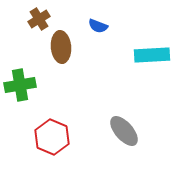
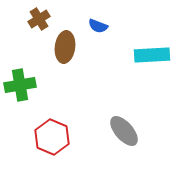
brown ellipse: moved 4 px right; rotated 12 degrees clockwise
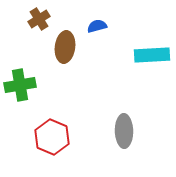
blue semicircle: moved 1 px left; rotated 144 degrees clockwise
gray ellipse: rotated 40 degrees clockwise
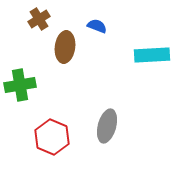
blue semicircle: rotated 36 degrees clockwise
gray ellipse: moved 17 px left, 5 px up; rotated 16 degrees clockwise
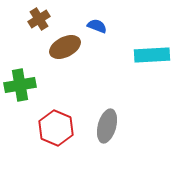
brown ellipse: rotated 56 degrees clockwise
red hexagon: moved 4 px right, 9 px up
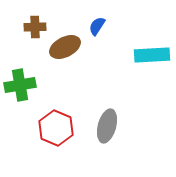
brown cross: moved 4 px left, 8 px down; rotated 30 degrees clockwise
blue semicircle: rotated 78 degrees counterclockwise
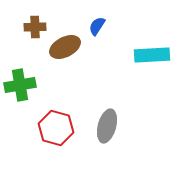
red hexagon: rotated 8 degrees counterclockwise
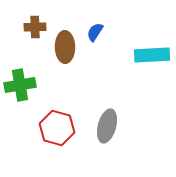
blue semicircle: moved 2 px left, 6 px down
brown ellipse: rotated 64 degrees counterclockwise
red hexagon: moved 1 px right
